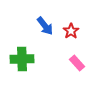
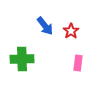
pink rectangle: moved 1 px right; rotated 49 degrees clockwise
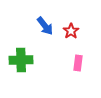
green cross: moved 1 px left, 1 px down
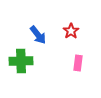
blue arrow: moved 7 px left, 9 px down
green cross: moved 1 px down
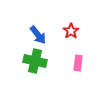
green cross: moved 14 px right; rotated 15 degrees clockwise
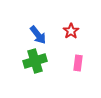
green cross: rotated 30 degrees counterclockwise
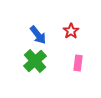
green cross: rotated 25 degrees counterclockwise
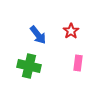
green cross: moved 6 px left, 5 px down; rotated 35 degrees counterclockwise
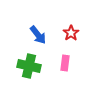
red star: moved 2 px down
pink rectangle: moved 13 px left
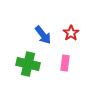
blue arrow: moved 5 px right
green cross: moved 1 px left, 2 px up
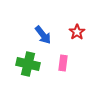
red star: moved 6 px right, 1 px up
pink rectangle: moved 2 px left
